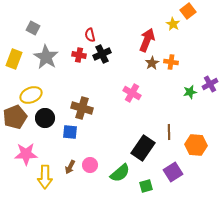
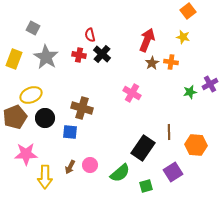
yellow star: moved 10 px right, 13 px down; rotated 16 degrees counterclockwise
black cross: rotated 24 degrees counterclockwise
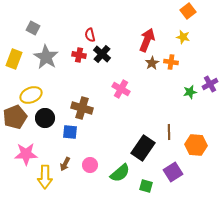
pink cross: moved 11 px left, 4 px up
brown arrow: moved 5 px left, 3 px up
green square: rotated 32 degrees clockwise
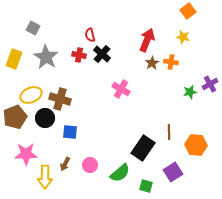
brown cross: moved 22 px left, 9 px up
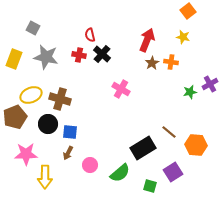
gray star: rotated 20 degrees counterclockwise
black circle: moved 3 px right, 6 px down
brown line: rotated 49 degrees counterclockwise
black rectangle: rotated 25 degrees clockwise
brown arrow: moved 3 px right, 11 px up
green square: moved 4 px right
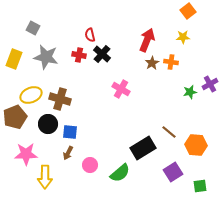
yellow star: rotated 16 degrees counterclockwise
green square: moved 50 px right; rotated 24 degrees counterclockwise
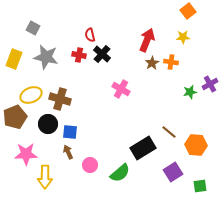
brown arrow: moved 1 px up; rotated 128 degrees clockwise
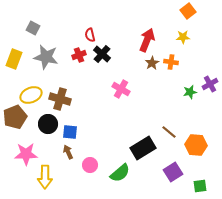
red cross: rotated 32 degrees counterclockwise
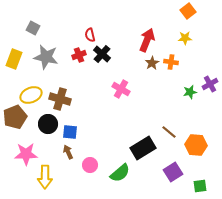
yellow star: moved 2 px right, 1 px down
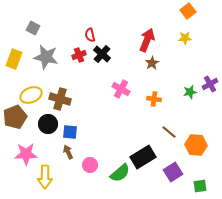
orange cross: moved 17 px left, 37 px down
black rectangle: moved 9 px down
